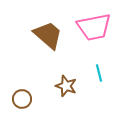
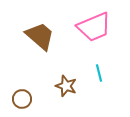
pink trapezoid: rotated 12 degrees counterclockwise
brown trapezoid: moved 8 px left, 1 px down
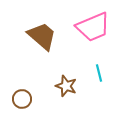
pink trapezoid: moved 1 px left
brown trapezoid: moved 2 px right
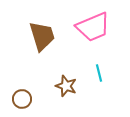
brown trapezoid: rotated 32 degrees clockwise
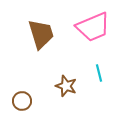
brown trapezoid: moved 1 px left, 2 px up
brown circle: moved 2 px down
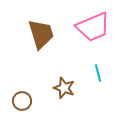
cyan line: moved 1 px left
brown star: moved 2 px left, 2 px down
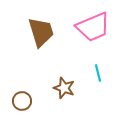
brown trapezoid: moved 2 px up
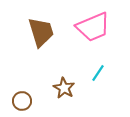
cyan line: rotated 48 degrees clockwise
brown star: rotated 10 degrees clockwise
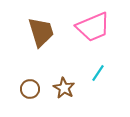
brown circle: moved 8 px right, 12 px up
